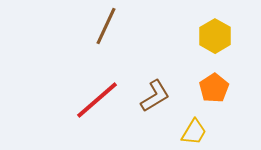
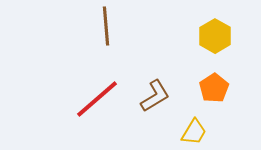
brown line: rotated 30 degrees counterclockwise
red line: moved 1 px up
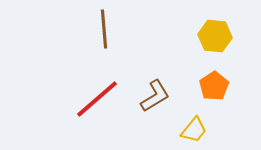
brown line: moved 2 px left, 3 px down
yellow hexagon: rotated 24 degrees counterclockwise
orange pentagon: moved 2 px up
yellow trapezoid: moved 2 px up; rotated 8 degrees clockwise
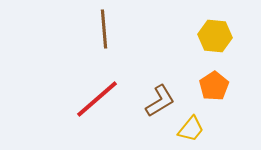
brown L-shape: moved 5 px right, 5 px down
yellow trapezoid: moved 3 px left, 1 px up
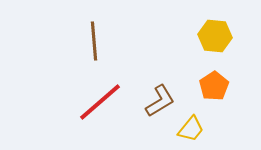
brown line: moved 10 px left, 12 px down
red line: moved 3 px right, 3 px down
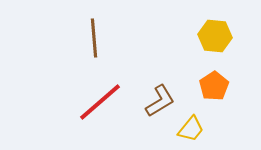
brown line: moved 3 px up
